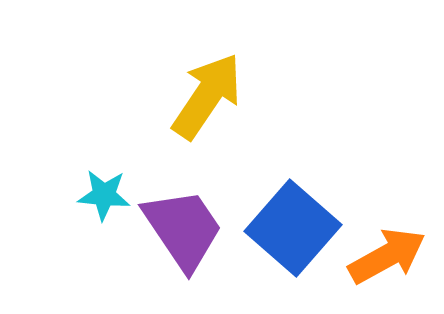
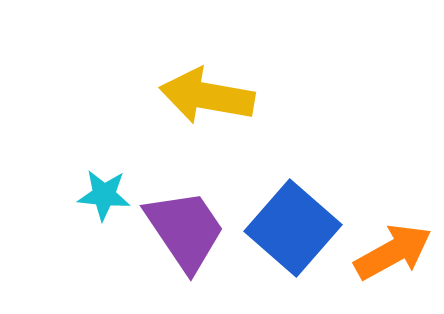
yellow arrow: rotated 114 degrees counterclockwise
purple trapezoid: moved 2 px right, 1 px down
orange arrow: moved 6 px right, 4 px up
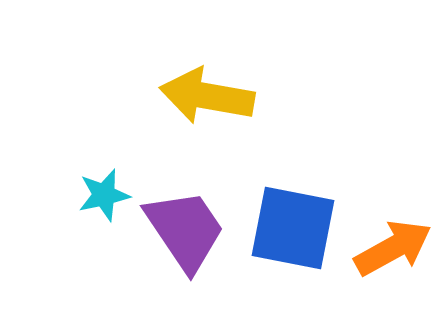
cyan star: rotated 18 degrees counterclockwise
blue square: rotated 30 degrees counterclockwise
orange arrow: moved 4 px up
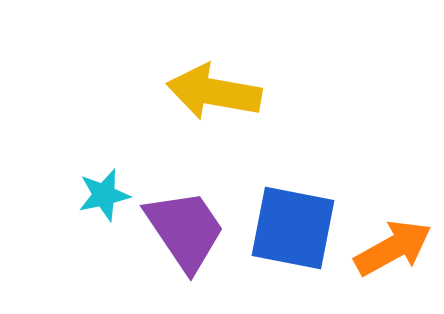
yellow arrow: moved 7 px right, 4 px up
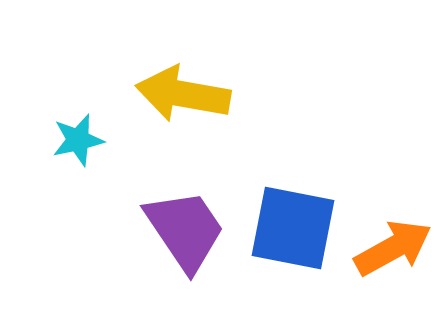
yellow arrow: moved 31 px left, 2 px down
cyan star: moved 26 px left, 55 px up
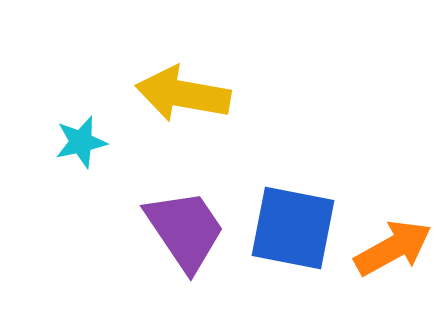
cyan star: moved 3 px right, 2 px down
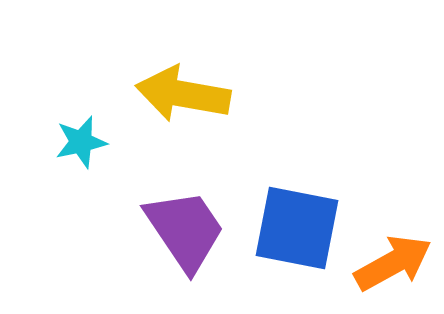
blue square: moved 4 px right
orange arrow: moved 15 px down
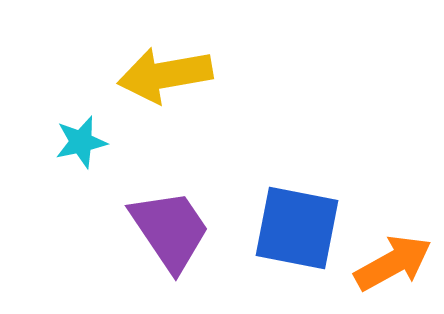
yellow arrow: moved 18 px left, 19 px up; rotated 20 degrees counterclockwise
purple trapezoid: moved 15 px left
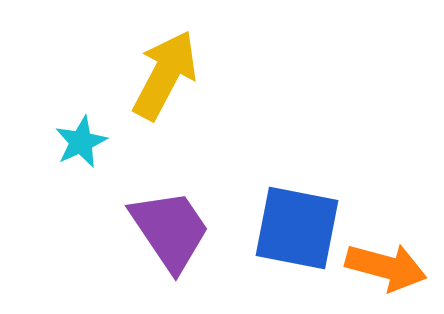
yellow arrow: rotated 128 degrees clockwise
cyan star: rotated 12 degrees counterclockwise
orange arrow: moved 7 px left, 4 px down; rotated 44 degrees clockwise
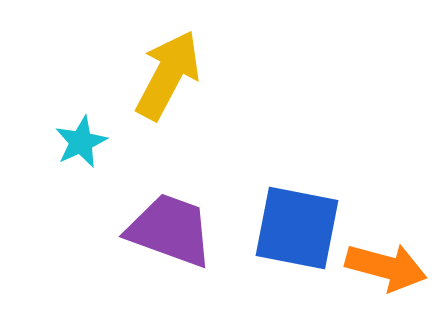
yellow arrow: moved 3 px right
purple trapezoid: rotated 36 degrees counterclockwise
